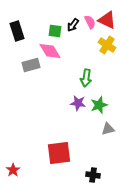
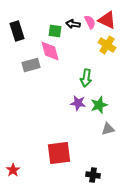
black arrow: moved 1 px up; rotated 64 degrees clockwise
pink diamond: rotated 15 degrees clockwise
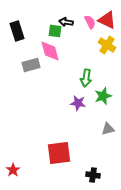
black arrow: moved 7 px left, 2 px up
green star: moved 4 px right, 9 px up
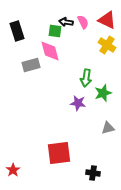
pink semicircle: moved 7 px left
green star: moved 3 px up
gray triangle: moved 1 px up
black cross: moved 2 px up
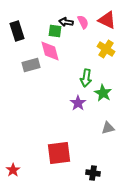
yellow cross: moved 1 px left, 4 px down
green star: rotated 24 degrees counterclockwise
purple star: rotated 28 degrees clockwise
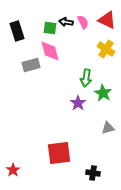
green square: moved 5 px left, 3 px up
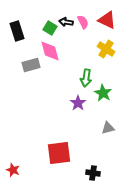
green square: rotated 24 degrees clockwise
red star: rotated 16 degrees counterclockwise
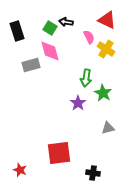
pink semicircle: moved 6 px right, 15 px down
red star: moved 7 px right
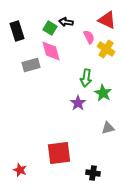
pink diamond: moved 1 px right
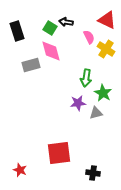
purple star: rotated 28 degrees clockwise
gray triangle: moved 12 px left, 15 px up
